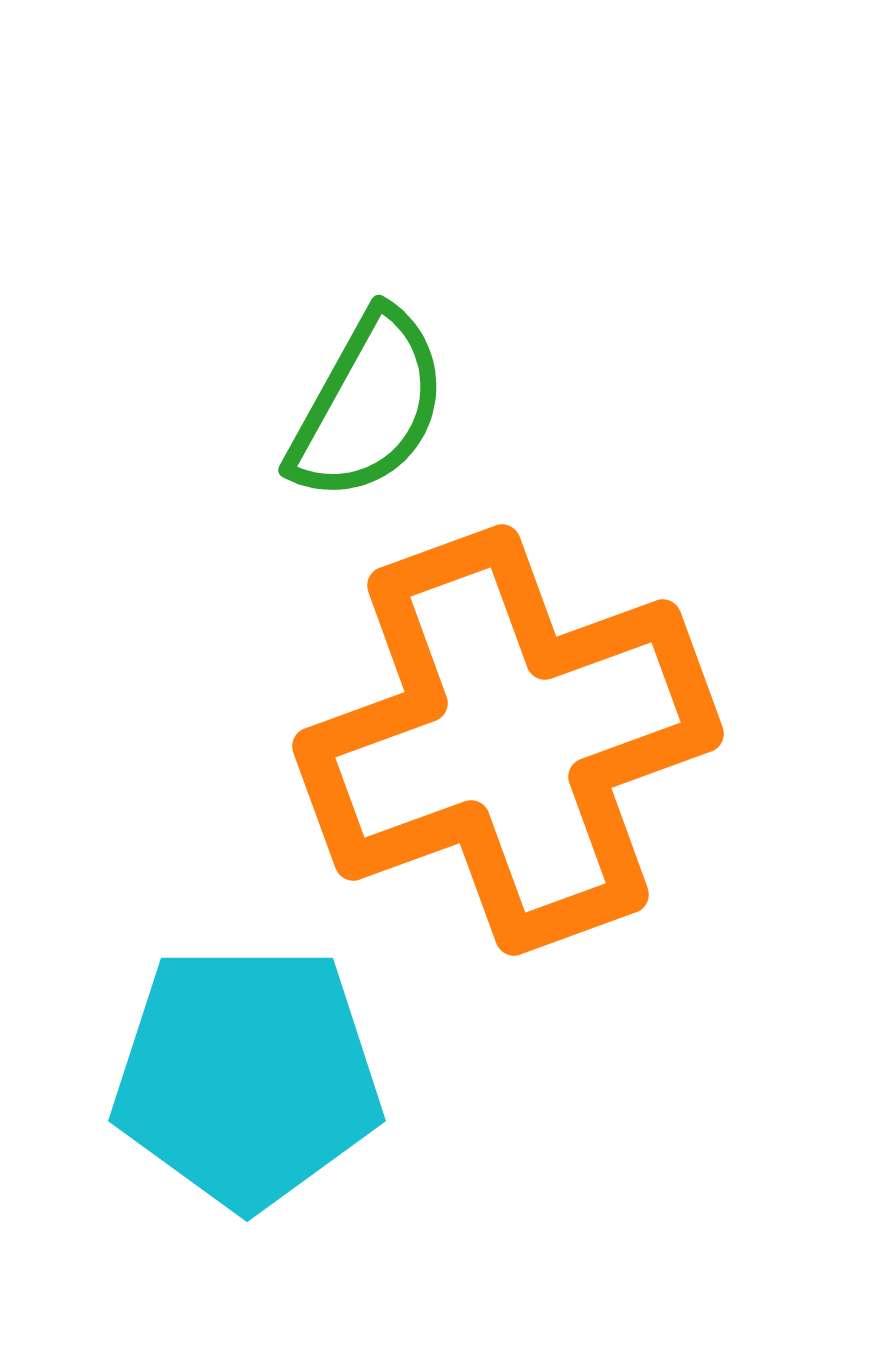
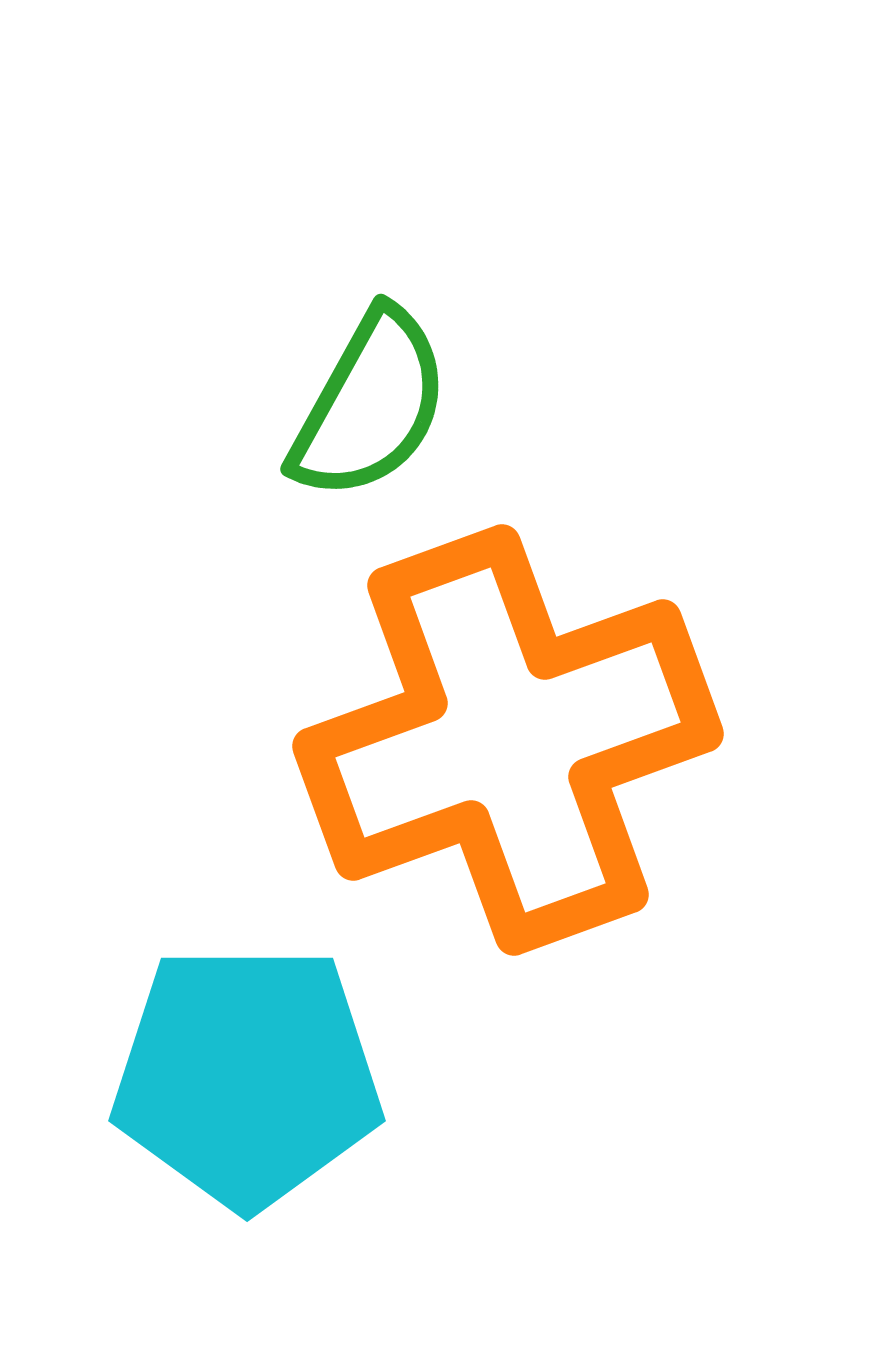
green semicircle: moved 2 px right, 1 px up
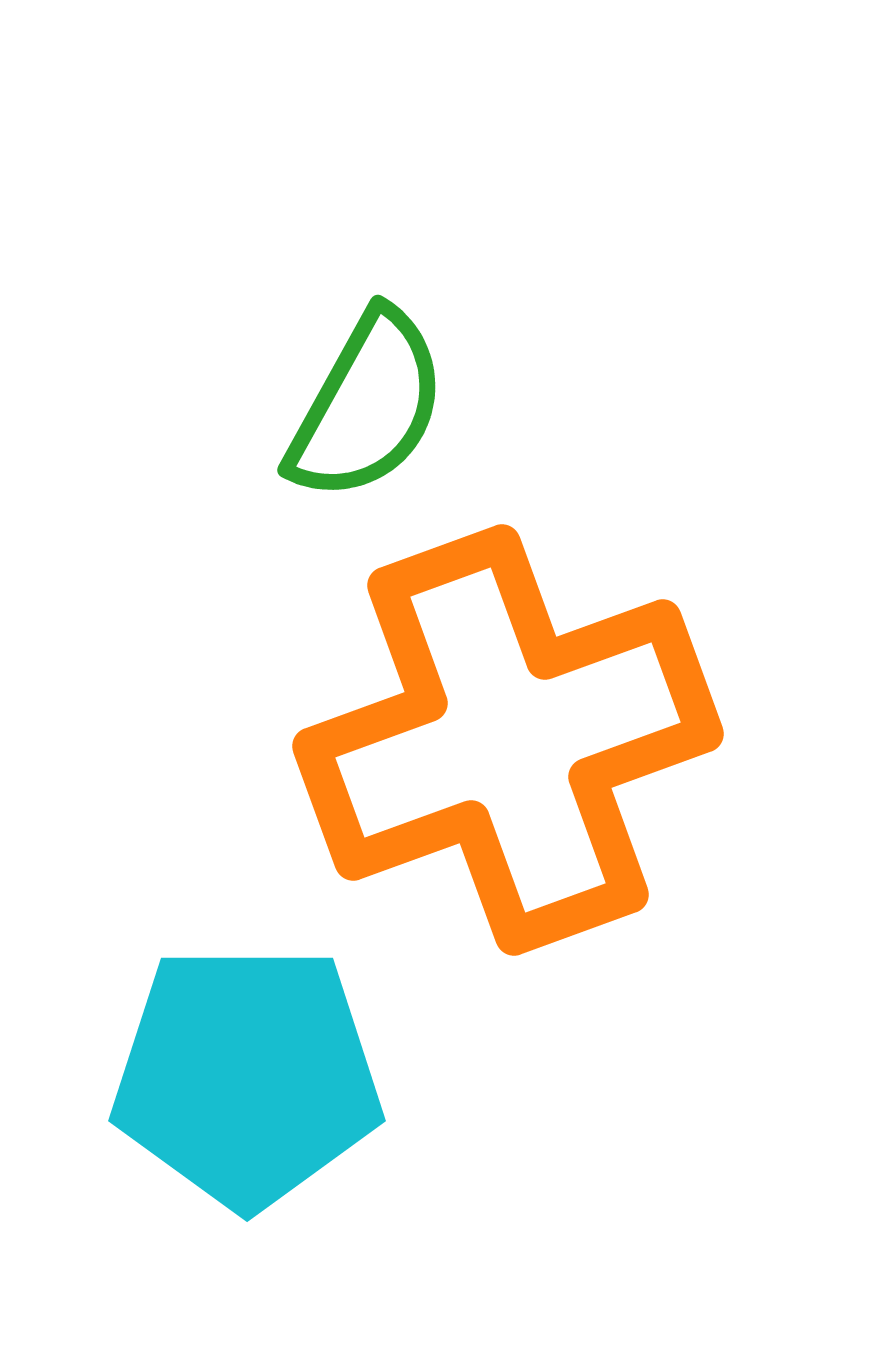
green semicircle: moved 3 px left, 1 px down
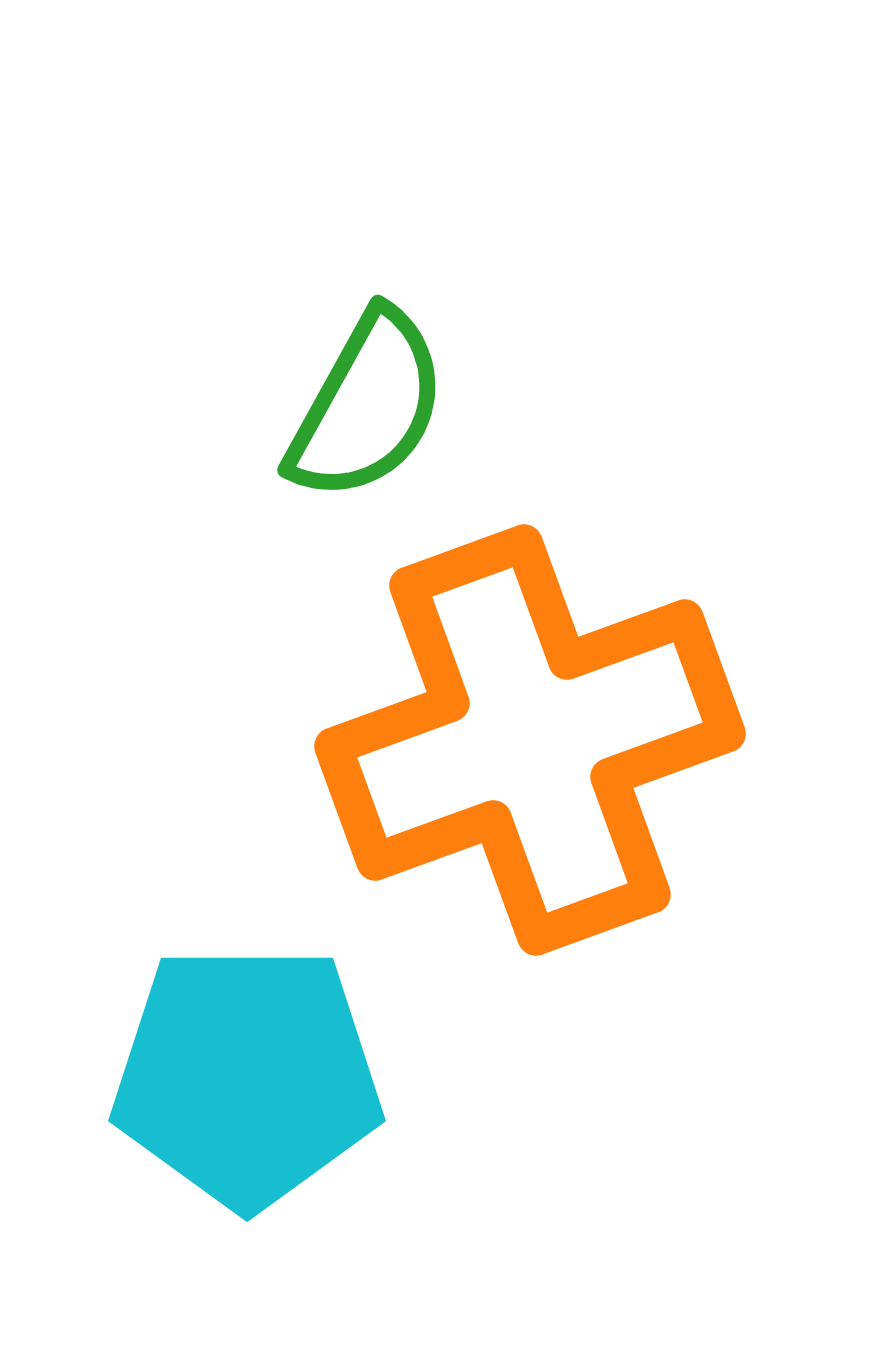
orange cross: moved 22 px right
